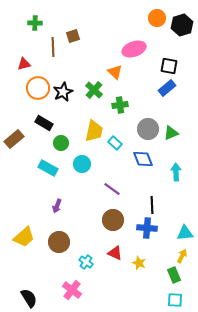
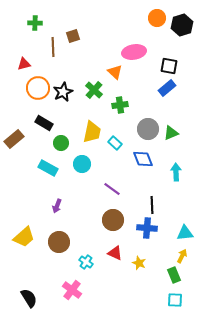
pink ellipse at (134, 49): moved 3 px down; rotated 10 degrees clockwise
yellow trapezoid at (94, 131): moved 2 px left, 1 px down
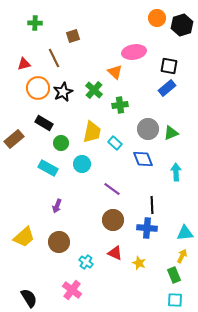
brown line at (53, 47): moved 1 px right, 11 px down; rotated 24 degrees counterclockwise
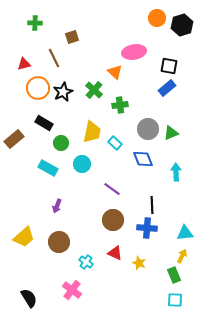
brown square at (73, 36): moved 1 px left, 1 px down
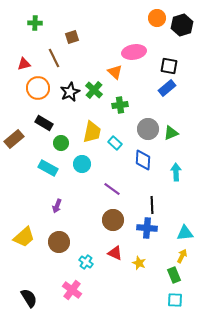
black star at (63, 92): moved 7 px right
blue diamond at (143, 159): moved 1 px down; rotated 25 degrees clockwise
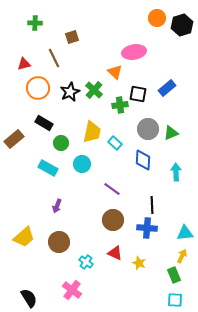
black square at (169, 66): moved 31 px left, 28 px down
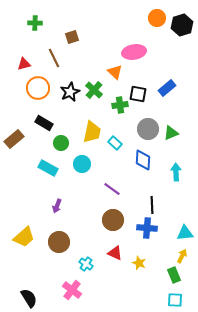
cyan cross at (86, 262): moved 2 px down
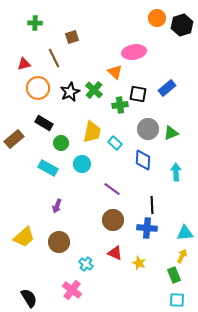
cyan square at (175, 300): moved 2 px right
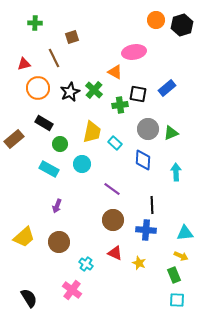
orange circle at (157, 18): moved 1 px left, 2 px down
orange triangle at (115, 72): rotated 14 degrees counterclockwise
green circle at (61, 143): moved 1 px left, 1 px down
cyan rectangle at (48, 168): moved 1 px right, 1 px down
blue cross at (147, 228): moved 1 px left, 2 px down
yellow arrow at (182, 256): moved 1 px left; rotated 88 degrees clockwise
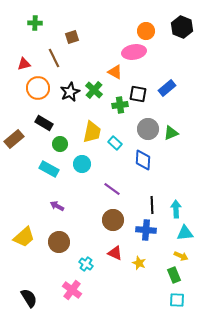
orange circle at (156, 20): moved 10 px left, 11 px down
black hexagon at (182, 25): moved 2 px down; rotated 20 degrees counterclockwise
cyan arrow at (176, 172): moved 37 px down
purple arrow at (57, 206): rotated 96 degrees clockwise
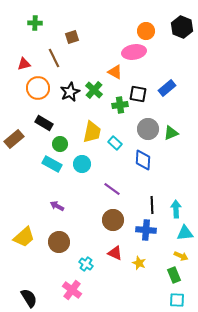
cyan rectangle at (49, 169): moved 3 px right, 5 px up
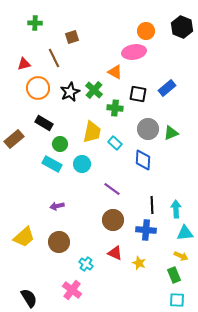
green cross at (120, 105): moved 5 px left, 3 px down; rotated 14 degrees clockwise
purple arrow at (57, 206): rotated 40 degrees counterclockwise
